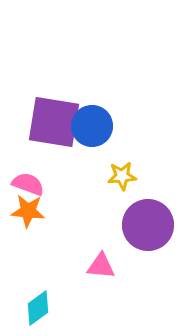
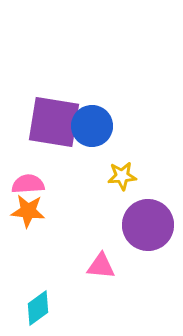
pink semicircle: rotated 24 degrees counterclockwise
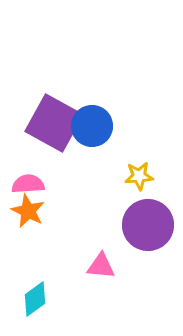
purple square: moved 1 px down; rotated 20 degrees clockwise
yellow star: moved 17 px right
orange star: rotated 20 degrees clockwise
cyan diamond: moved 3 px left, 9 px up
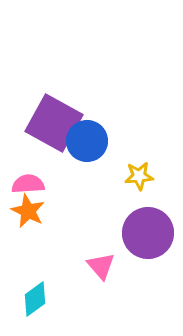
blue circle: moved 5 px left, 15 px down
purple circle: moved 8 px down
pink triangle: rotated 44 degrees clockwise
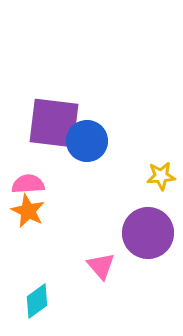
purple square: rotated 22 degrees counterclockwise
yellow star: moved 22 px right
cyan diamond: moved 2 px right, 2 px down
